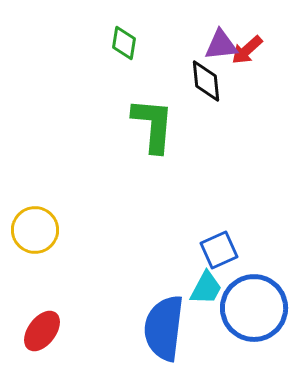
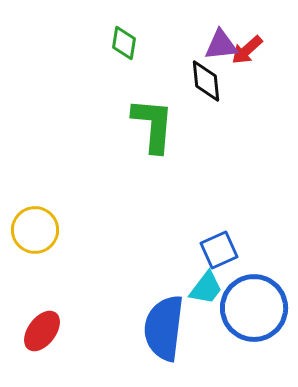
cyan trapezoid: rotated 9 degrees clockwise
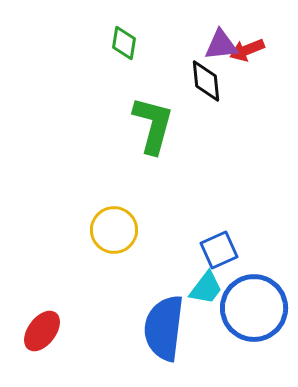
red arrow: rotated 20 degrees clockwise
green L-shape: rotated 10 degrees clockwise
yellow circle: moved 79 px right
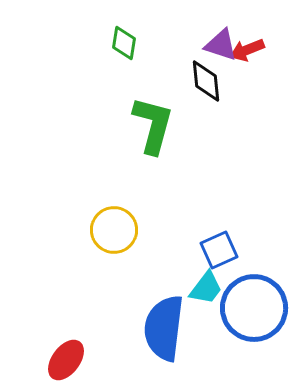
purple triangle: rotated 24 degrees clockwise
red ellipse: moved 24 px right, 29 px down
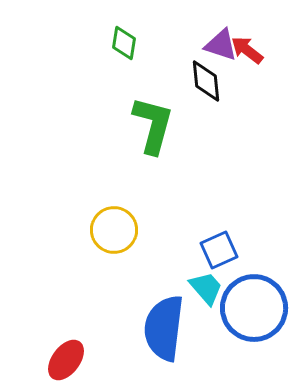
red arrow: rotated 60 degrees clockwise
cyan trapezoid: rotated 78 degrees counterclockwise
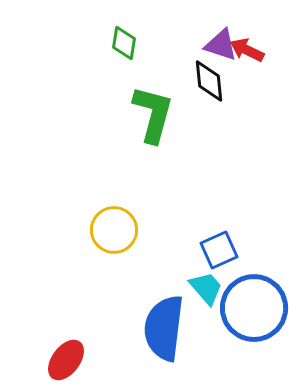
red arrow: rotated 12 degrees counterclockwise
black diamond: moved 3 px right
green L-shape: moved 11 px up
